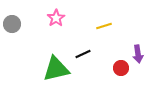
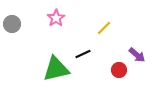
yellow line: moved 2 px down; rotated 28 degrees counterclockwise
purple arrow: moved 1 px left, 1 px down; rotated 42 degrees counterclockwise
red circle: moved 2 px left, 2 px down
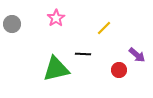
black line: rotated 28 degrees clockwise
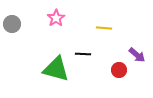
yellow line: rotated 49 degrees clockwise
green triangle: rotated 28 degrees clockwise
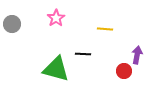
yellow line: moved 1 px right, 1 px down
purple arrow: rotated 120 degrees counterclockwise
red circle: moved 5 px right, 1 px down
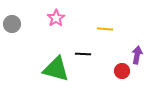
red circle: moved 2 px left
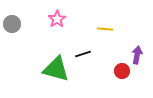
pink star: moved 1 px right, 1 px down
black line: rotated 21 degrees counterclockwise
